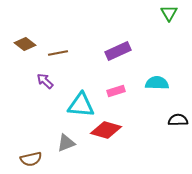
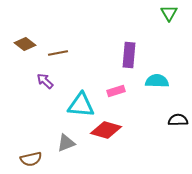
purple rectangle: moved 11 px right, 4 px down; rotated 60 degrees counterclockwise
cyan semicircle: moved 2 px up
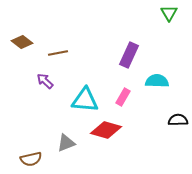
brown diamond: moved 3 px left, 2 px up
purple rectangle: rotated 20 degrees clockwise
pink rectangle: moved 7 px right, 6 px down; rotated 42 degrees counterclockwise
cyan triangle: moved 4 px right, 5 px up
